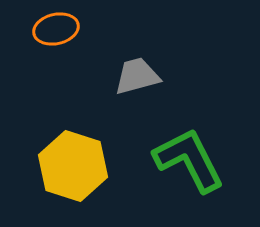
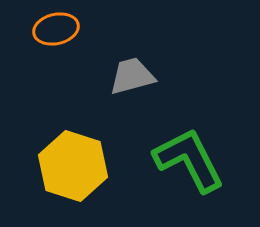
gray trapezoid: moved 5 px left
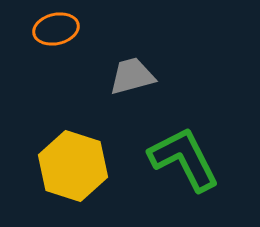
green L-shape: moved 5 px left, 1 px up
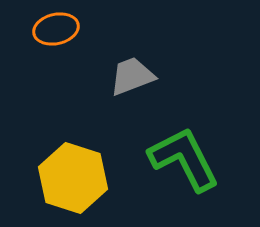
gray trapezoid: rotated 6 degrees counterclockwise
yellow hexagon: moved 12 px down
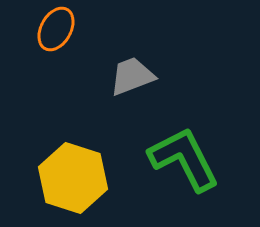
orange ellipse: rotated 48 degrees counterclockwise
